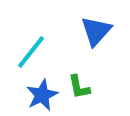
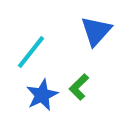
green L-shape: rotated 56 degrees clockwise
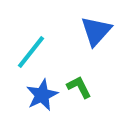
green L-shape: rotated 108 degrees clockwise
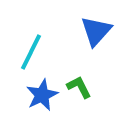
cyan line: rotated 12 degrees counterclockwise
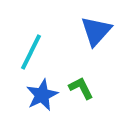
green L-shape: moved 2 px right, 1 px down
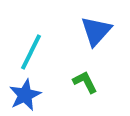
green L-shape: moved 4 px right, 6 px up
blue star: moved 17 px left
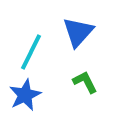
blue triangle: moved 18 px left, 1 px down
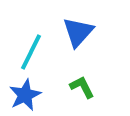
green L-shape: moved 3 px left, 5 px down
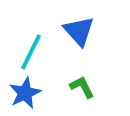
blue triangle: moved 1 px right, 1 px up; rotated 24 degrees counterclockwise
blue star: moved 2 px up
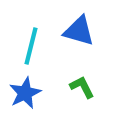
blue triangle: rotated 32 degrees counterclockwise
cyan line: moved 6 px up; rotated 12 degrees counterclockwise
